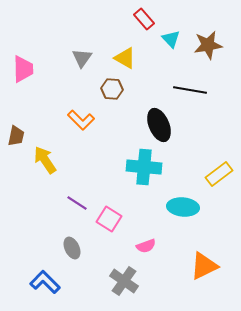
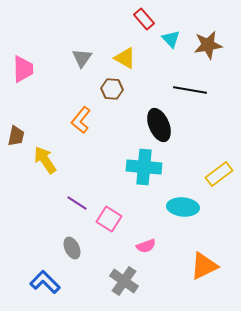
orange L-shape: rotated 84 degrees clockwise
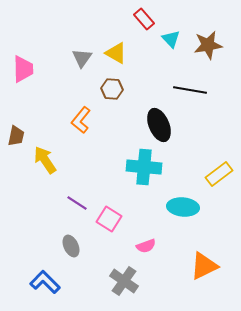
yellow triangle: moved 9 px left, 5 px up
gray ellipse: moved 1 px left, 2 px up
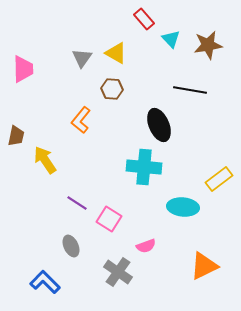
yellow rectangle: moved 5 px down
gray cross: moved 6 px left, 9 px up
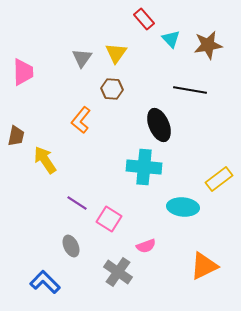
yellow triangle: rotated 35 degrees clockwise
pink trapezoid: moved 3 px down
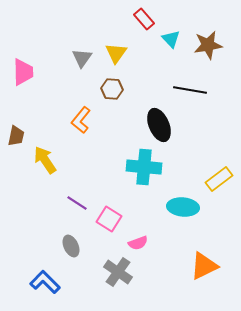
pink semicircle: moved 8 px left, 3 px up
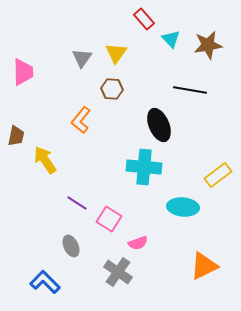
yellow rectangle: moved 1 px left, 4 px up
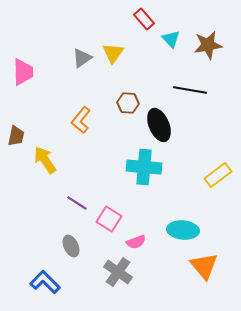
yellow triangle: moved 3 px left
gray triangle: rotated 20 degrees clockwise
brown hexagon: moved 16 px right, 14 px down
cyan ellipse: moved 23 px down
pink semicircle: moved 2 px left, 1 px up
orange triangle: rotated 44 degrees counterclockwise
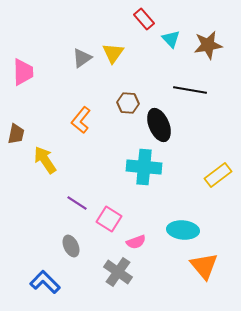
brown trapezoid: moved 2 px up
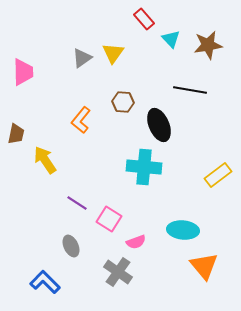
brown hexagon: moved 5 px left, 1 px up
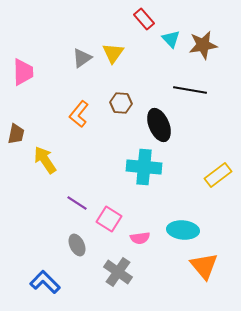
brown star: moved 5 px left
brown hexagon: moved 2 px left, 1 px down
orange L-shape: moved 2 px left, 6 px up
pink semicircle: moved 4 px right, 4 px up; rotated 12 degrees clockwise
gray ellipse: moved 6 px right, 1 px up
